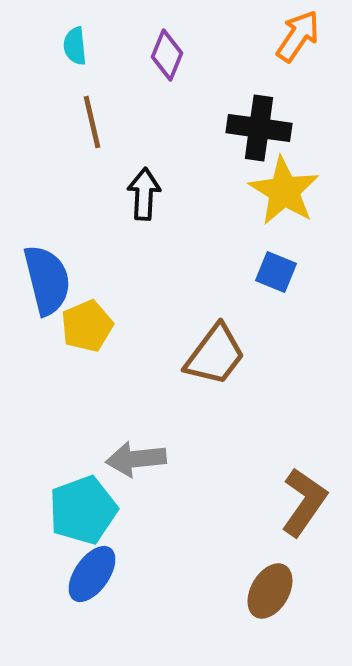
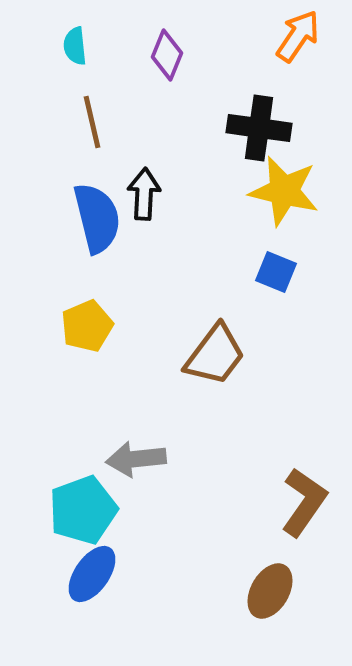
yellow star: rotated 18 degrees counterclockwise
blue semicircle: moved 50 px right, 62 px up
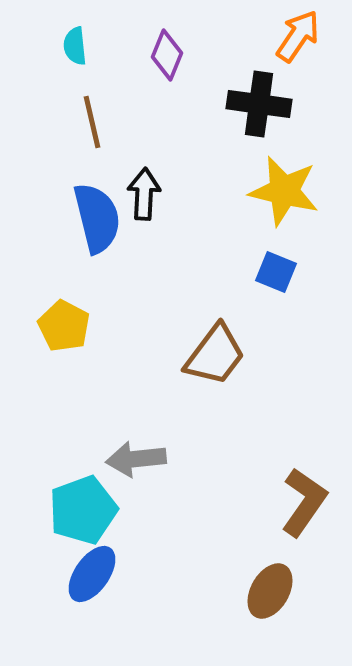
black cross: moved 24 px up
yellow pentagon: moved 23 px left; rotated 21 degrees counterclockwise
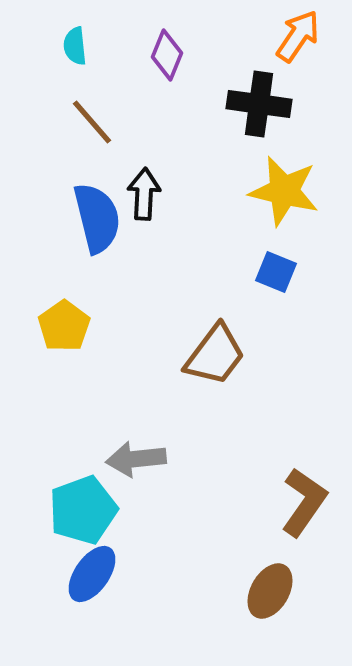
brown line: rotated 28 degrees counterclockwise
yellow pentagon: rotated 9 degrees clockwise
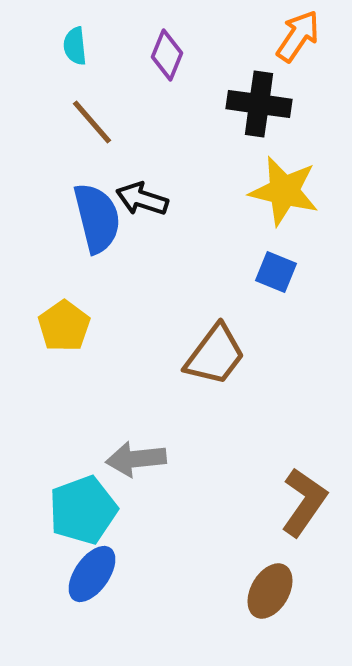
black arrow: moved 2 px left, 5 px down; rotated 75 degrees counterclockwise
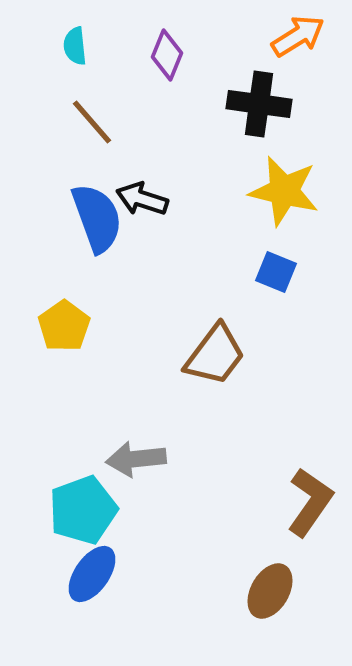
orange arrow: rotated 24 degrees clockwise
blue semicircle: rotated 6 degrees counterclockwise
brown L-shape: moved 6 px right
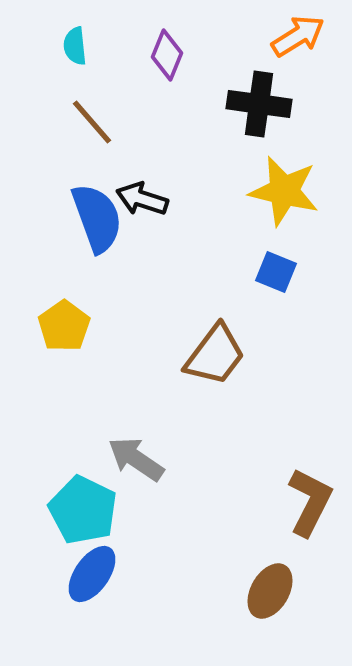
gray arrow: rotated 40 degrees clockwise
brown L-shape: rotated 8 degrees counterclockwise
cyan pentagon: rotated 26 degrees counterclockwise
